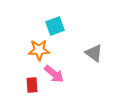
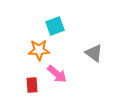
pink arrow: moved 3 px right
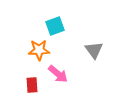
gray triangle: moved 3 px up; rotated 18 degrees clockwise
pink arrow: moved 1 px right
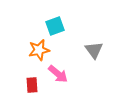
orange star: rotated 10 degrees counterclockwise
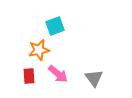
gray triangle: moved 28 px down
red rectangle: moved 3 px left, 9 px up
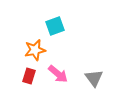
orange star: moved 4 px left
red rectangle: rotated 21 degrees clockwise
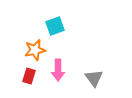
pink arrow: moved 4 px up; rotated 50 degrees clockwise
